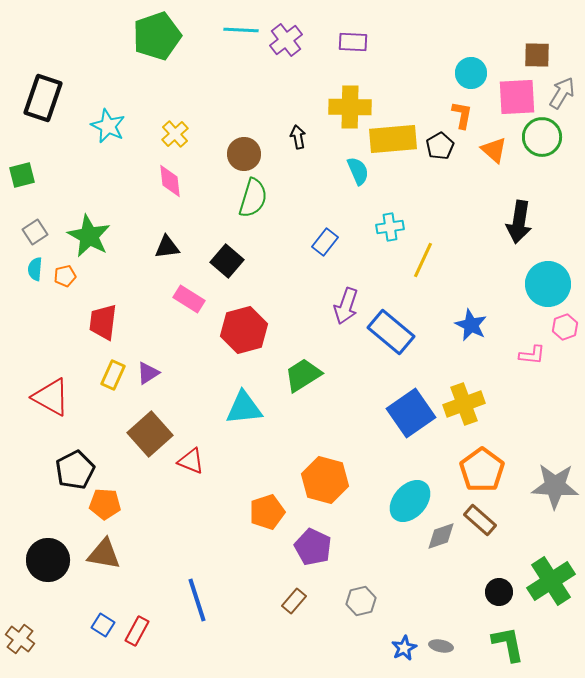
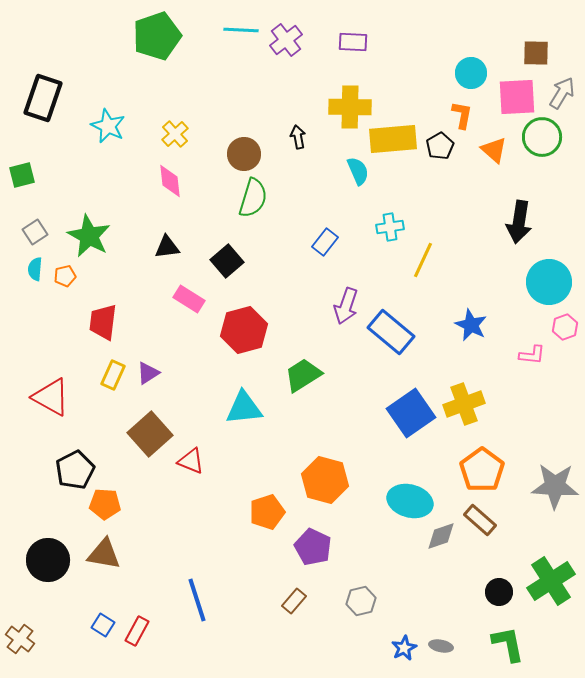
brown square at (537, 55): moved 1 px left, 2 px up
black square at (227, 261): rotated 8 degrees clockwise
cyan circle at (548, 284): moved 1 px right, 2 px up
cyan ellipse at (410, 501): rotated 63 degrees clockwise
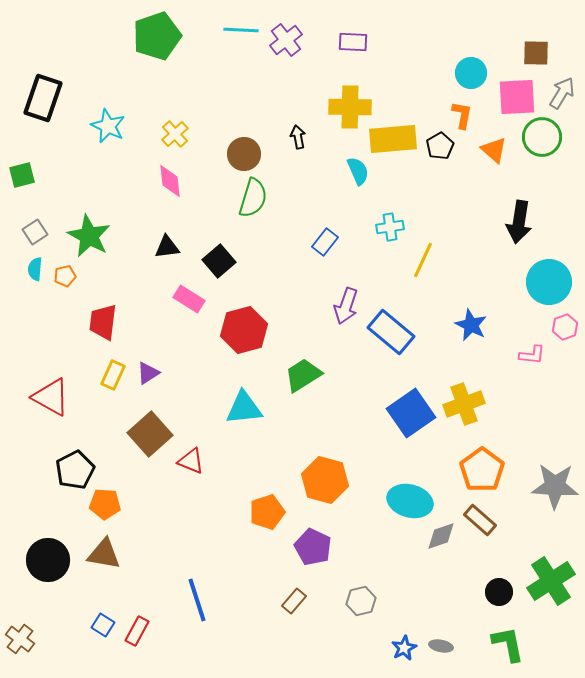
black square at (227, 261): moved 8 px left
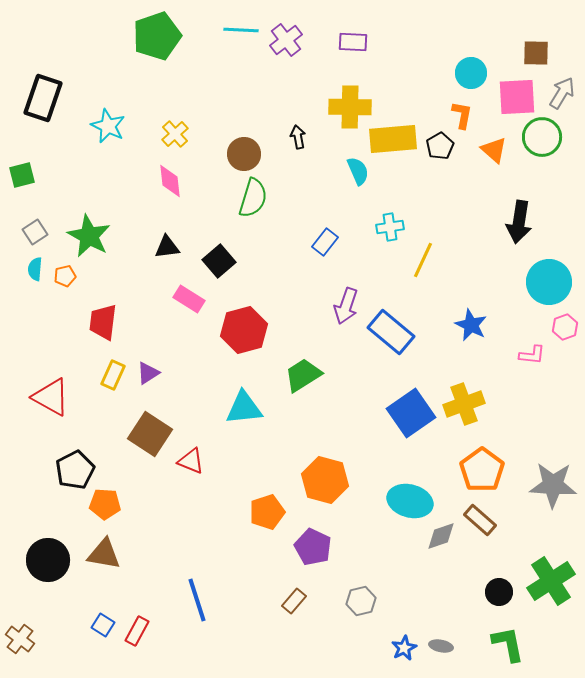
brown square at (150, 434): rotated 15 degrees counterclockwise
gray star at (555, 486): moved 2 px left, 1 px up
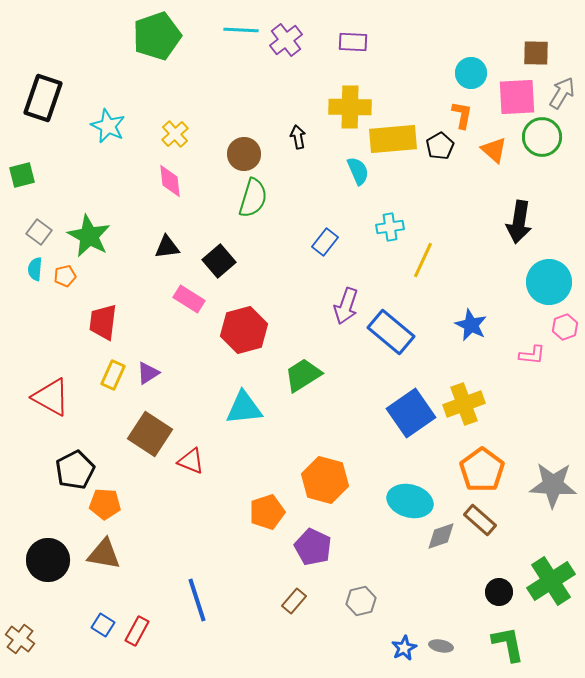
gray square at (35, 232): moved 4 px right; rotated 20 degrees counterclockwise
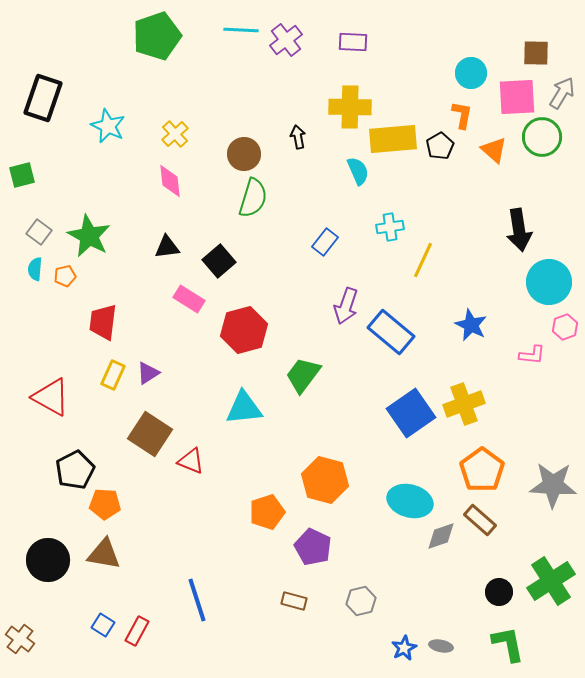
black arrow at (519, 222): moved 8 px down; rotated 18 degrees counterclockwise
green trapezoid at (303, 375): rotated 21 degrees counterclockwise
brown rectangle at (294, 601): rotated 65 degrees clockwise
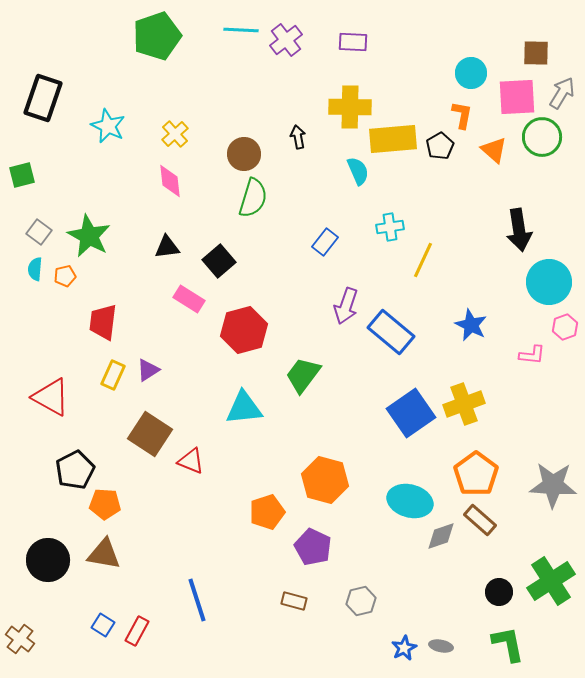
purple triangle at (148, 373): moved 3 px up
orange pentagon at (482, 470): moved 6 px left, 4 px down
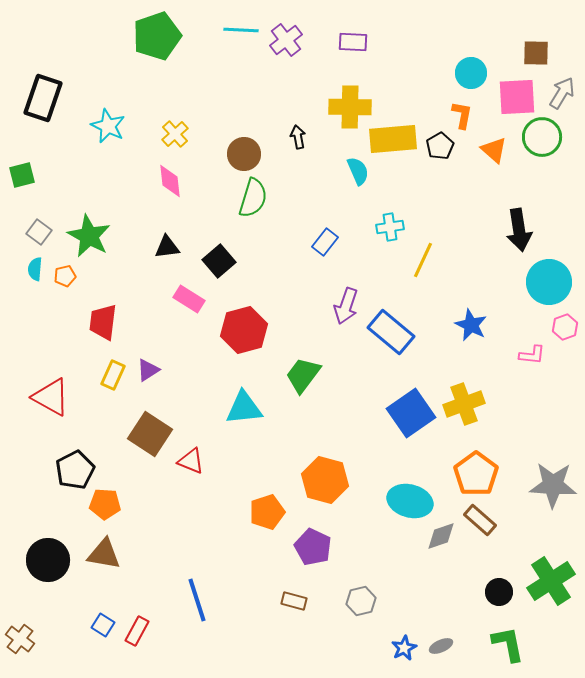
gray ellipse at (441, 646): rotated 35 degrees counterclockwise
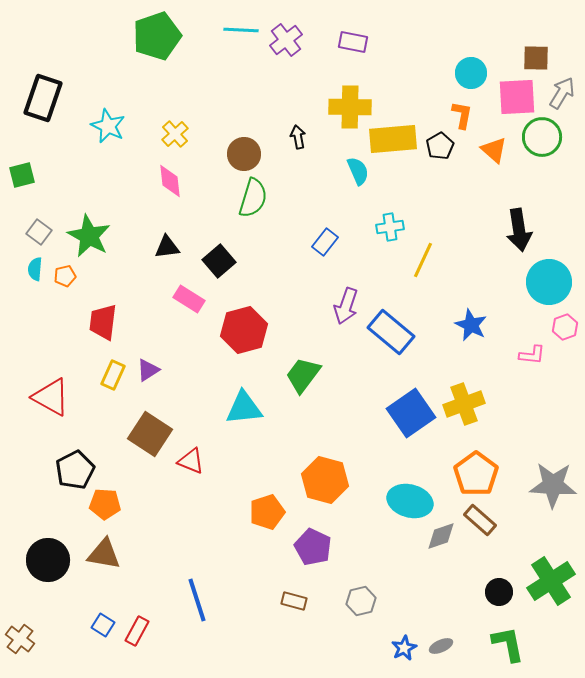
purple rectangle at (353, 42): rotated 8 degrees clockwise
brown square at (536, 53): moved 5 px down
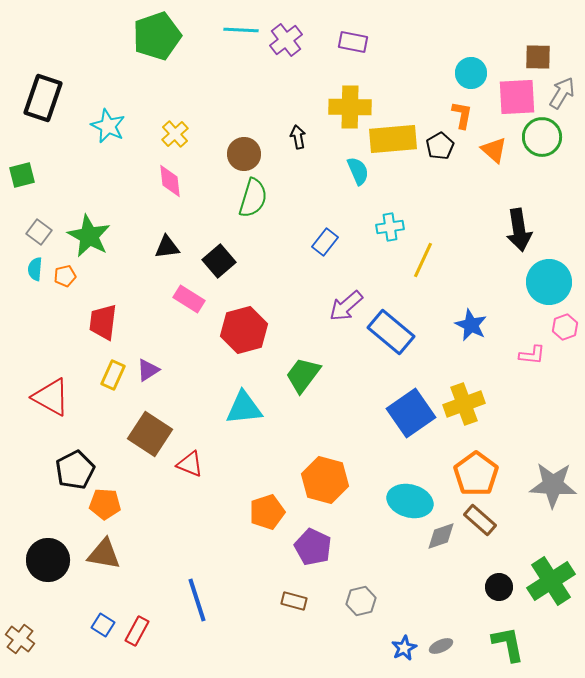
brown square at (536, 58): moved 2 px right, 1 px up
purple arrow at (346, 306): rotated 30 degrees clockwise
red triangle at (191, 461): moved 1 px left, 3 px down
black circle at (499, 592): moved 5 px up
